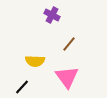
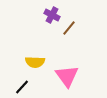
brown line: moved 16 px up
yellow semicircle: moved 1 px down
pink triangle: moved 1 px up
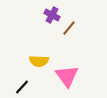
yellow semicircle: moved 4 px right, 1 px up
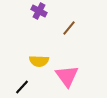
purple cross: moved 13 px left, 4 px up
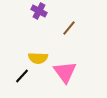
yellow semicircle: moved 1 px left, 3 px up
pink triangle: moved 2 px left, 4 px up
black line: moved 11 px up
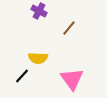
pink triangle: moved 7 px right, 7 px down
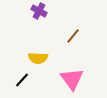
brown line: moved 4 px right, 8 px down
black line: moved 4 px down
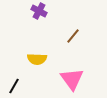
yellow semicircle: moved 1 px left, 1 px down
black line: moved 8 px left, 6 px down; rotated 14 degrees counterclockwise
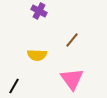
brown line: moved 1 px left, 4 px down
yellow semicircle: moved 4 px up
